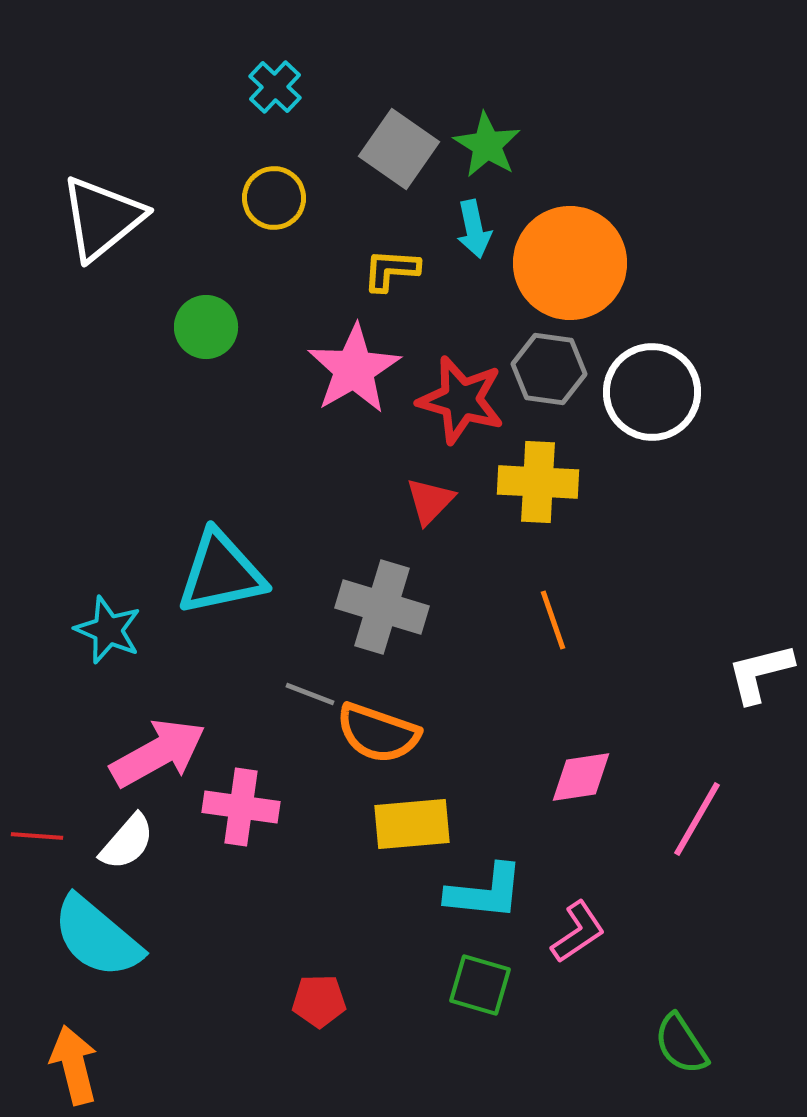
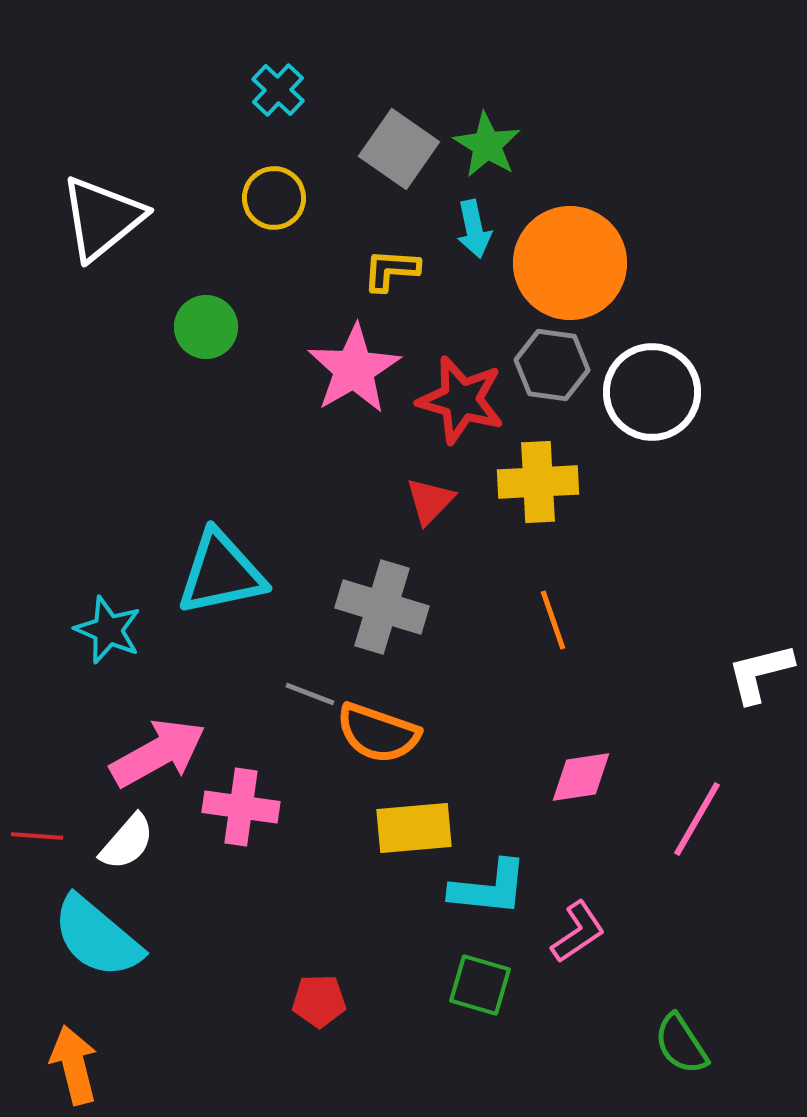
cyan cross: moved 3 px right, 3 px down
gray hexagon: moved 3 px right, 4 px up
yellow cross: rotated 6 degrees counterclockwise
yellow rectangle: moved 2 px right, 4 px down
cyan L-shape: moved 4 px right, 4 px up
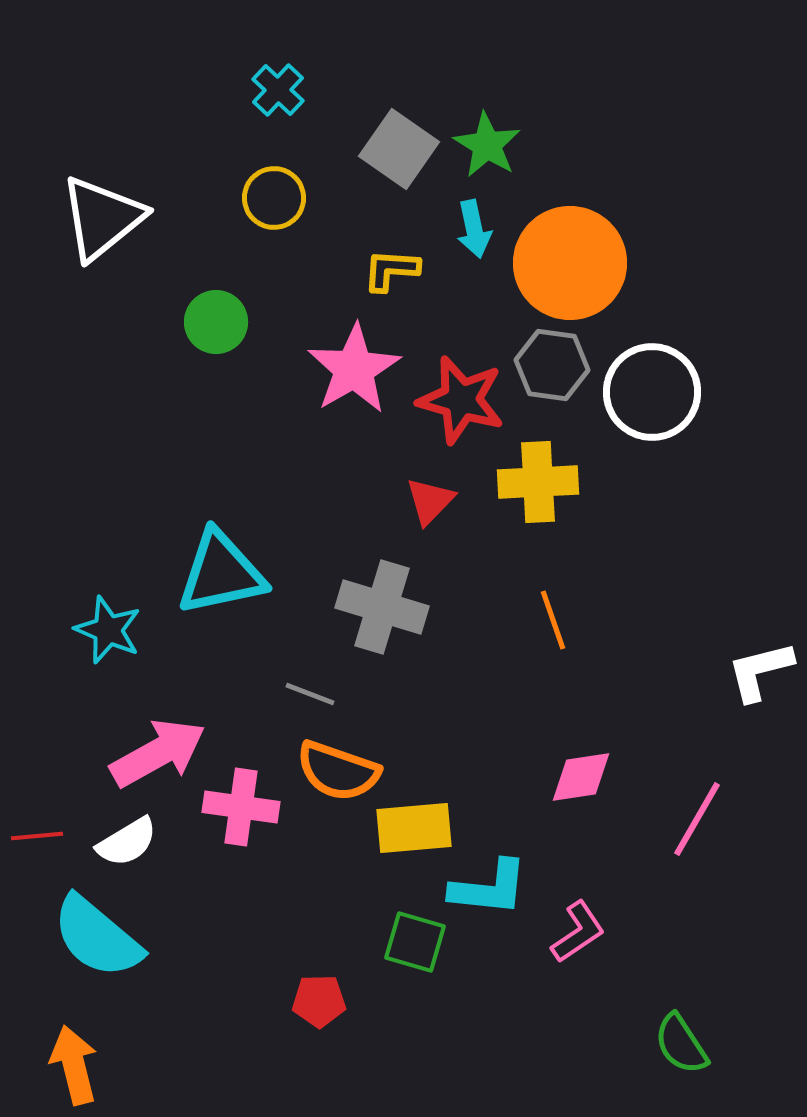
green circle: moved 10 px right, 5 px up
white L-shape: moved 2 px up
orange semicircle: moved 40 px left, 38 px down
red line: rotated 9 degrees counterclockwise
white semicircle: rotated 18 degrees clockwise
green square: moved 65 px left, 43 px up
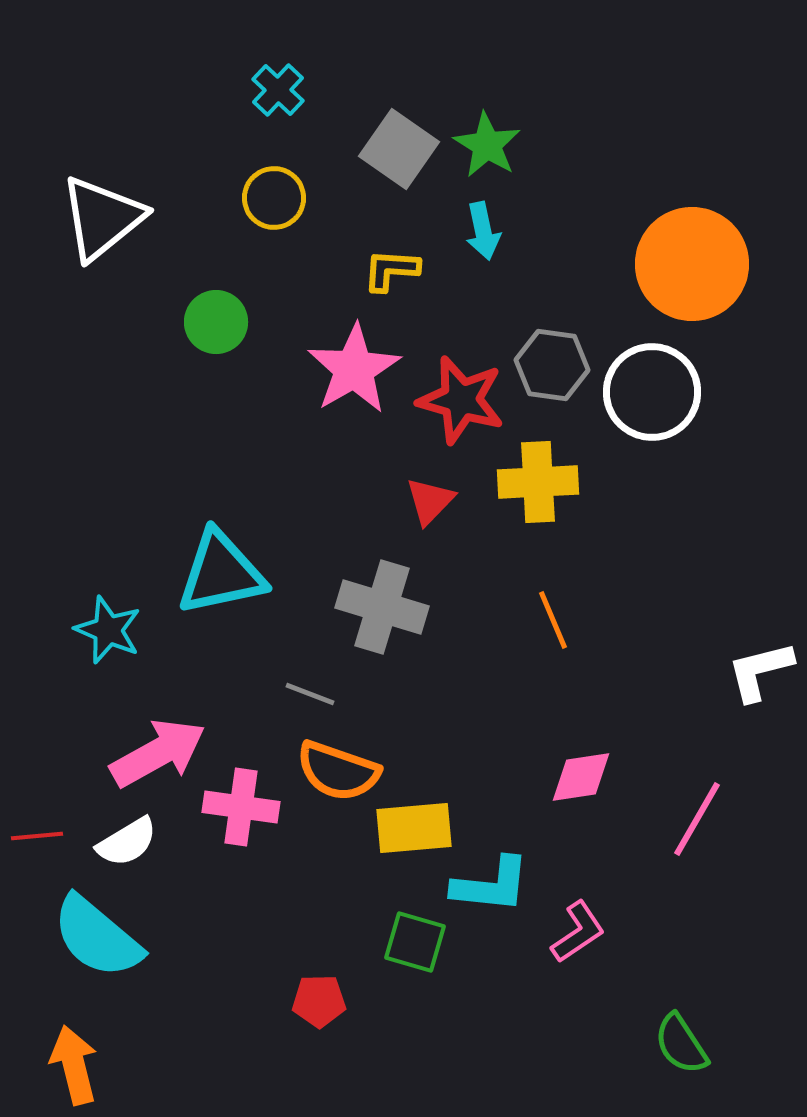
cyan arrow: moved 9 px right, 2 px down
orange circle: moved 122 px right, 1 px down
orange line: rotated 4 degrees counterclockwise
cyan L-shape: moved 2 px right, 3 px up
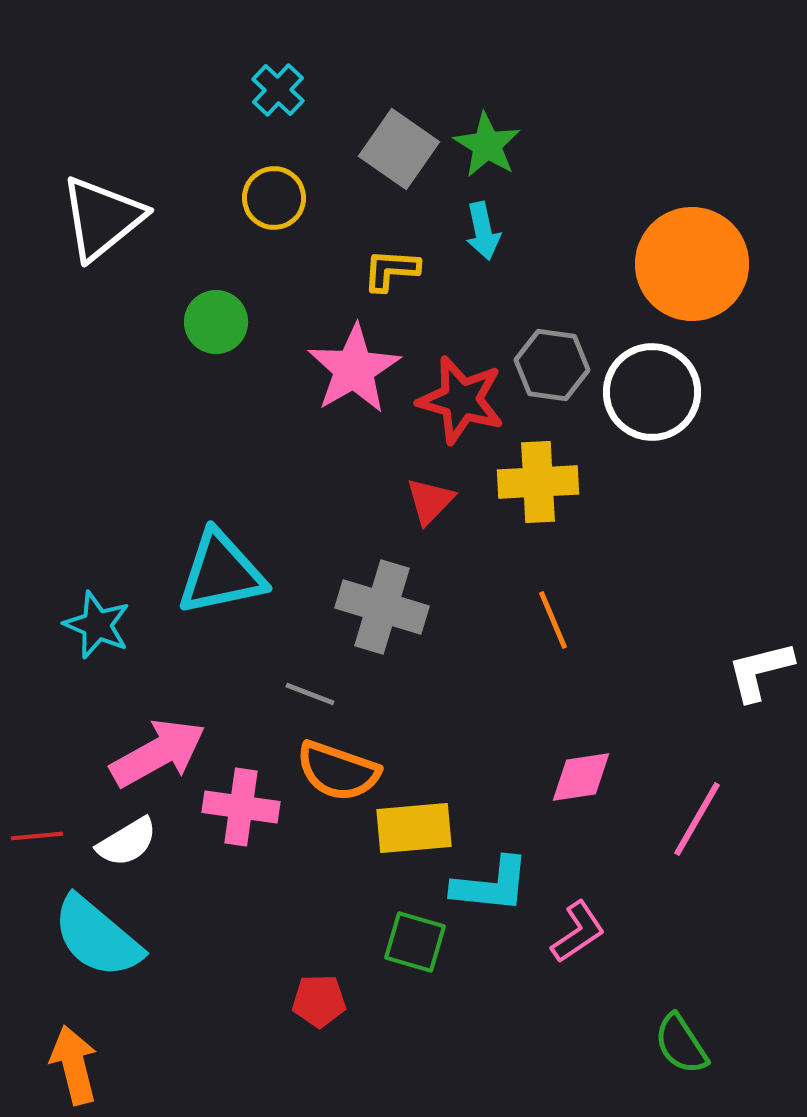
cyan star: moved 11 px left, 5 px up
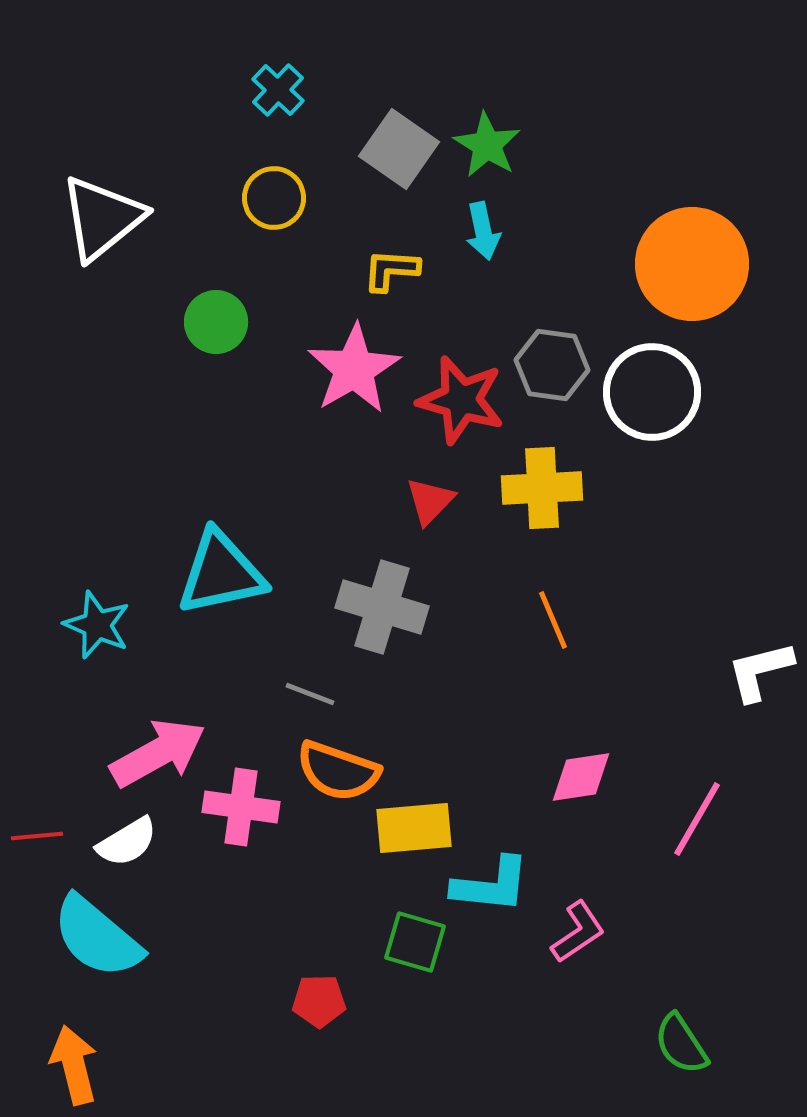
yellow cross: moved 4 px right, 6 px down
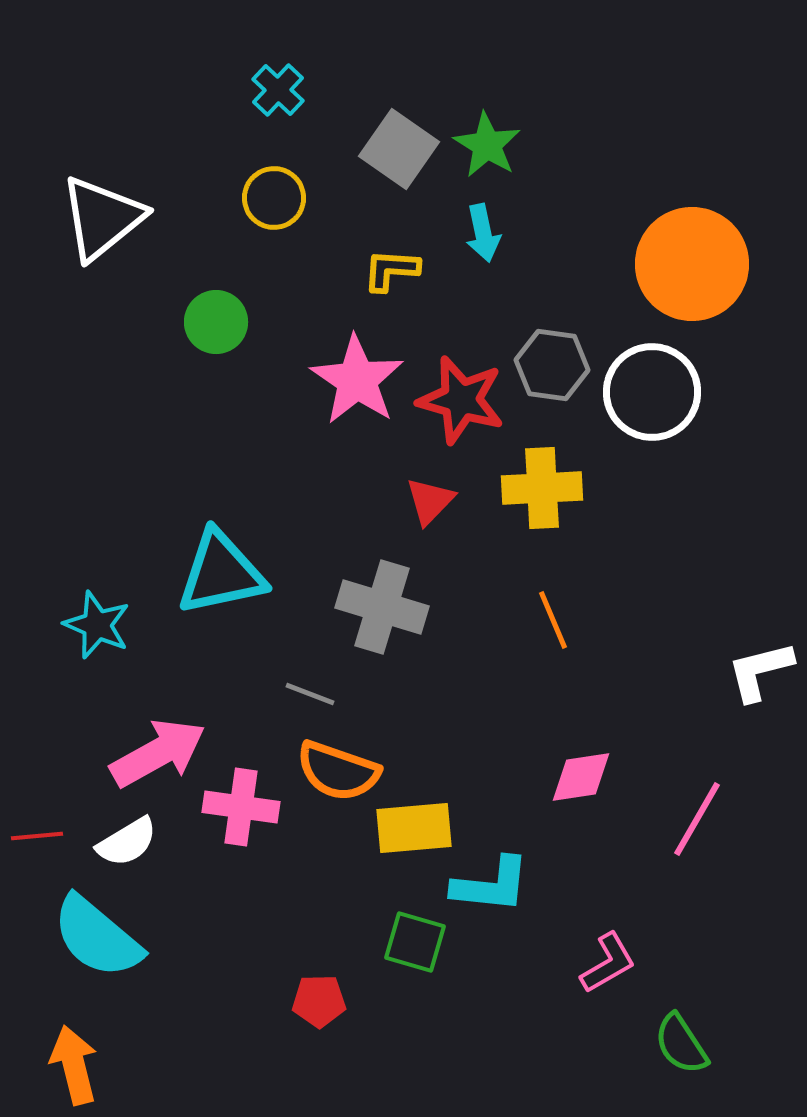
cyan arrow: moved 2 px down
pink star: moved 3 px right, 11 px down; rotated 8 degrees counterclockwise
pink L-shape: moved 30 px right, 31 px down; rotated 4 degrees clockwise
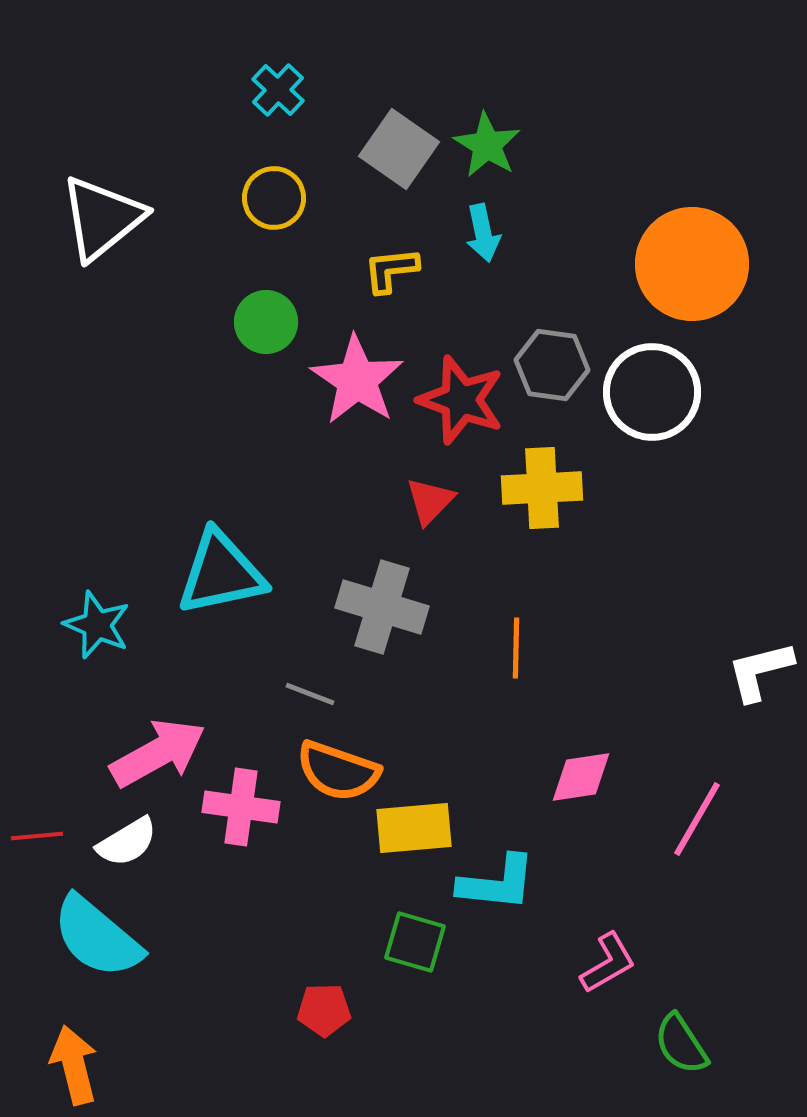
yellow L-shape: rotated 10 degrees counterclockwise
green circle: moved 50 px right
red star: rotated 4 degrees clockwise
orange line: moved 37 px left, 28 px down; rotated 24 degrees clockwise
cyan L-shape: moved 6 px right, 2 px up
red pentagon: moved 5 px right, 9 px down
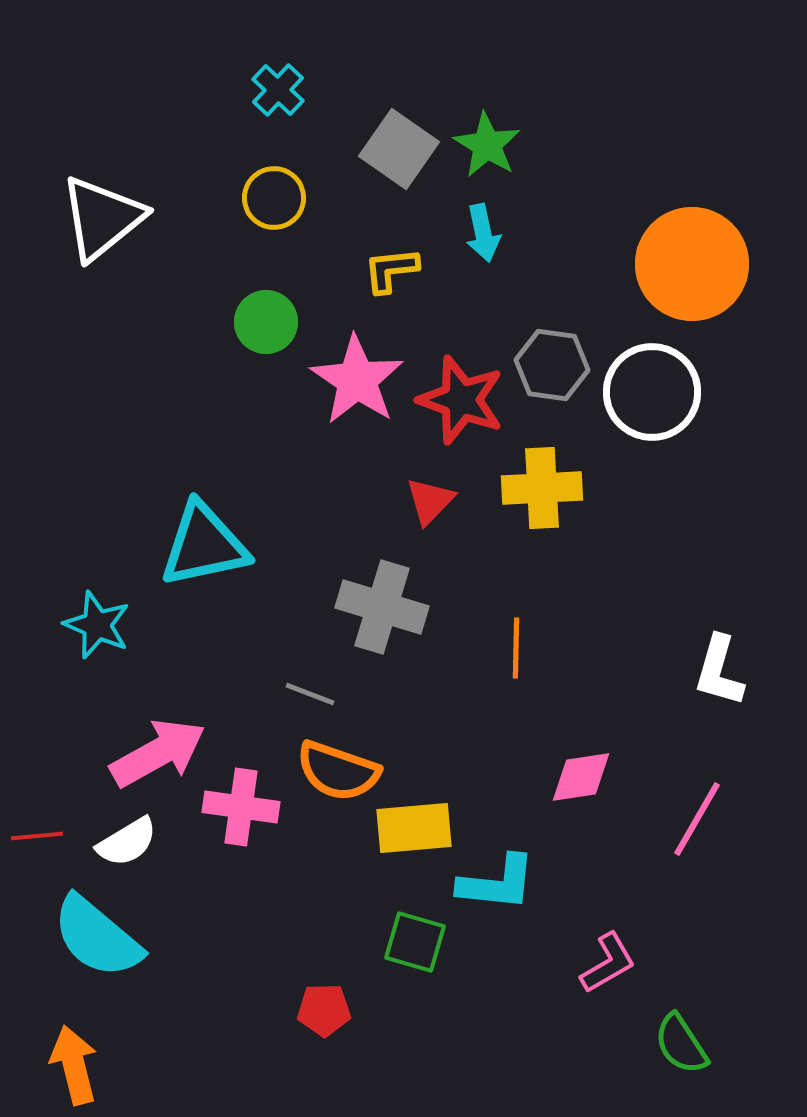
cyan triangle: moved 17 px left, 28 px up
white L-shape: moved 41 px left; rotated 60 degrees counterclockwise
